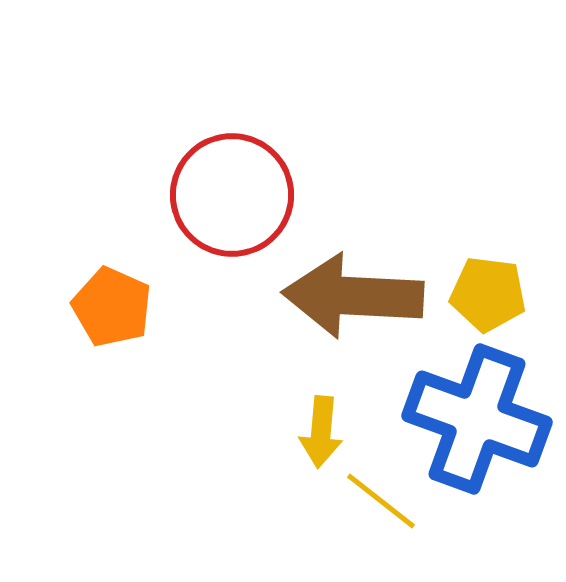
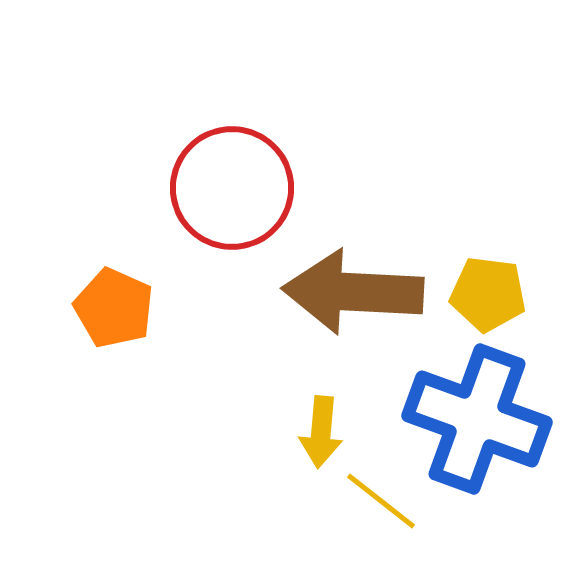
red circle: moved 7 px up
brown arrow: moved 4 px up
orange pentagon: moved 2 px right, 1 px down
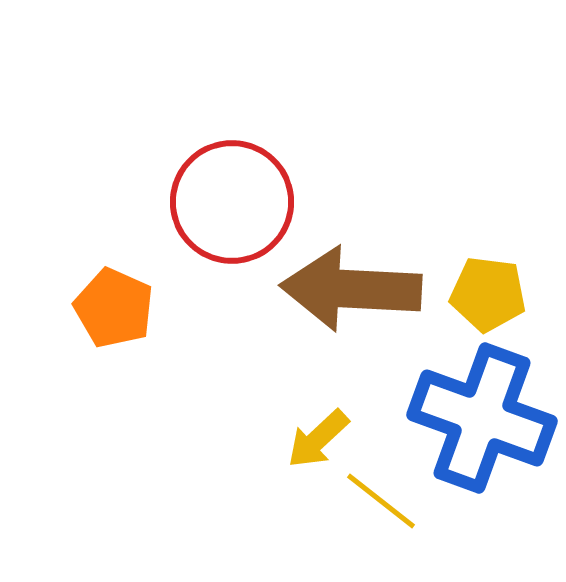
red circle: moved 14 px down
brown arrow: moved 2 px left, 3 px up
blue cross: moved 5 px right, 1 px up
yellow arrow: moved 3 px left, 7 px down; rotated 42 degrees clockwise
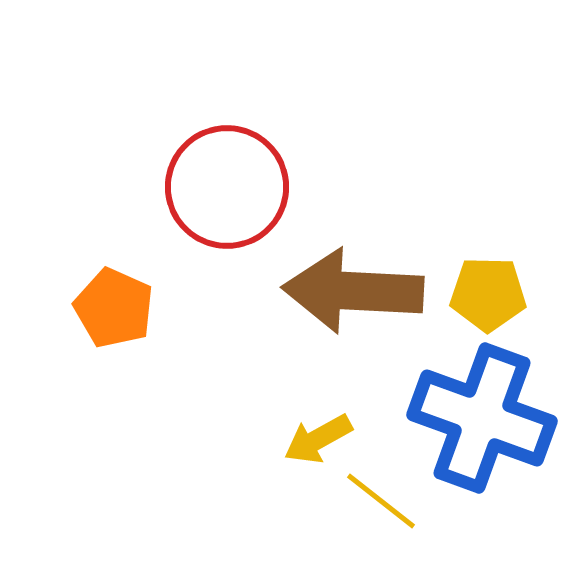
red circle: moved 5 px left, 15 px up
brown arrow: moved 2 px right, 2 px down
yellow pentagon: rotated 6 degrees counterclockwise
yellow arrow: rotated 14 degrees clockwise
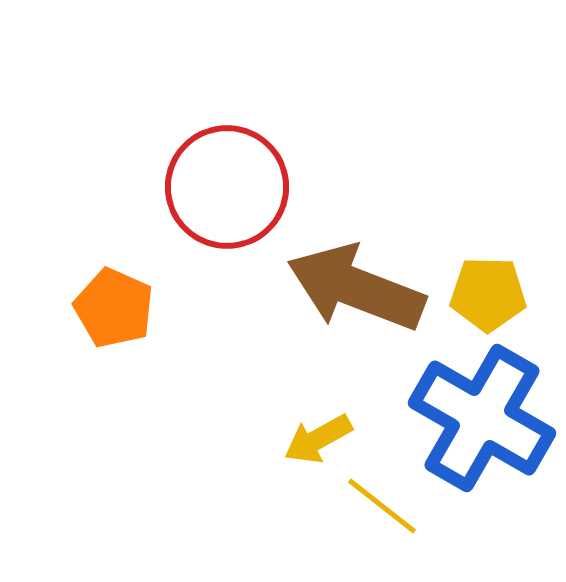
brown arrow: moved 3 px right, 3 px up; rotated 18 degrees clockwise
blue cross: rotated 10 degrees clockwise
yellow line: moved 1 px right, 5 px down
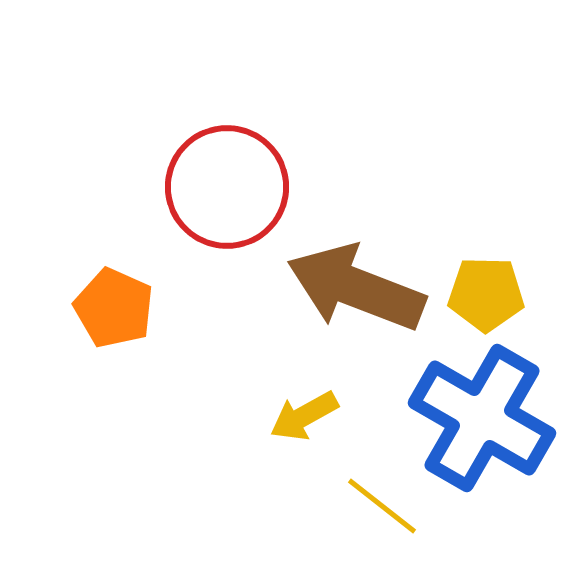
yellow pentagon: moved 2 px left
yellow arrow: moved 14 px left, 23 px up
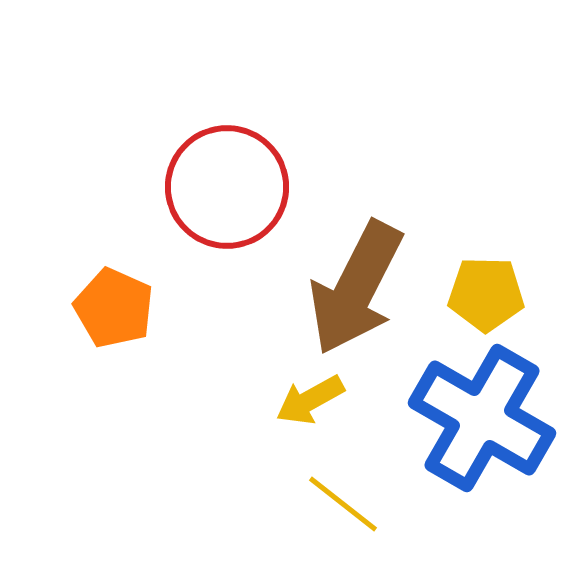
brown arrow: rotated 84 degrees counterclockwise
yellow arrow: moved 6 px right, 16 px up
yellow line: moved 39 px left, 2 px up
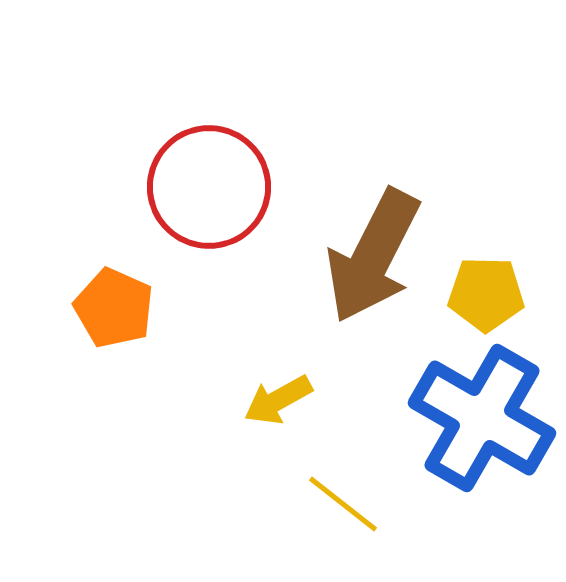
red circle: moved 18 px left
brown arrow: moved 17 px right, 32 px up
yellow arrow: moved 32 px left
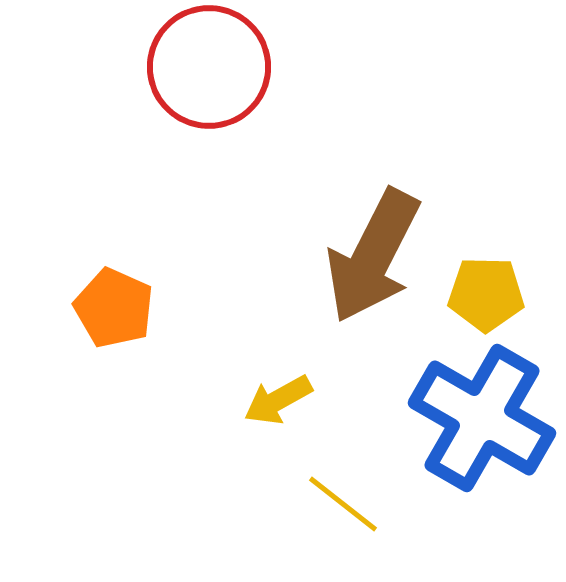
red circle: moved 120 px up
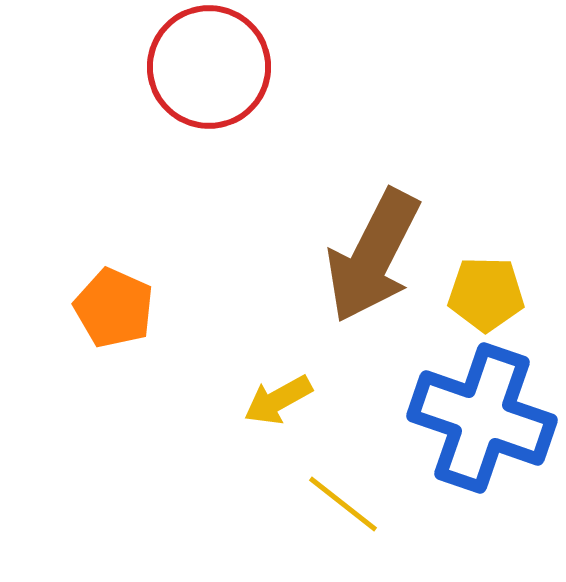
blue cross: rotated 11 degrees counterclockwise
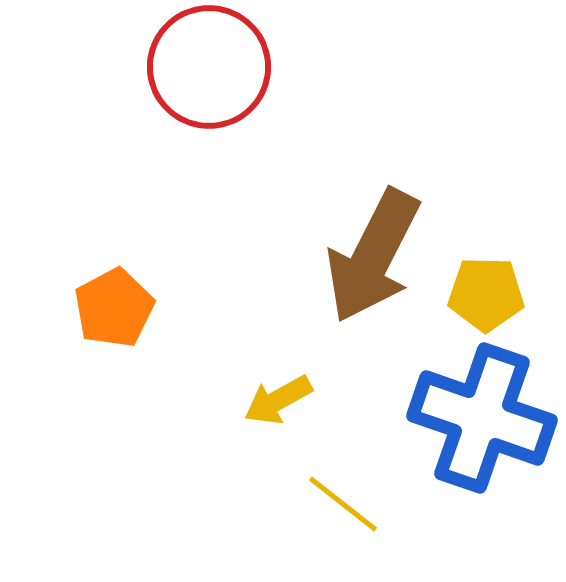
orange pentagon: rotated 20 degrees clockwise
